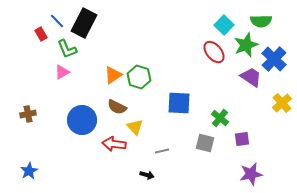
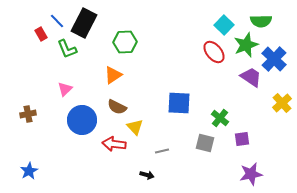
pink triangle: moved 3 px right, 17 px down; rotated 14 degrees counterclockwise
green hexagon: moved 14 px left, 35 px up; rotated 20 degrees counterclockwise
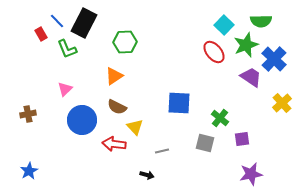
orange triangle: moved 1 px right, 1 px down
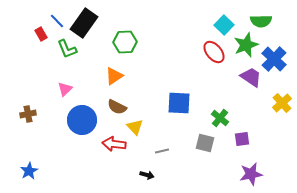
black rectangle: rotated 8 degrees clockwise
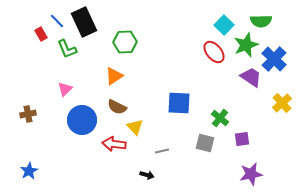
black rectangle: moved 1 px up; rotated 60 degrees counterclockwise
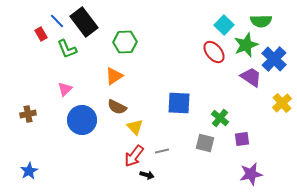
black rectangle: rotated 12 degrees counterclockwise
red arrow: moved 20 px right, 12 px down; rotated 60 degrees counterclockwise
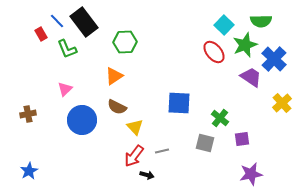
green star: moved 1 px left
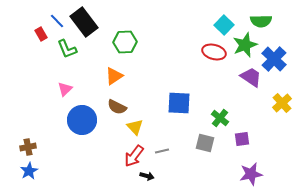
red ellipse: rotated 35 degrees counterclockwise
brown cross: moved 33 px down
black arrow: moved 1 px down
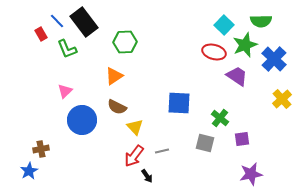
purple trapezoid: moved 14 px left, 1 px up
pink triangle: moved 2 px down
yellow cross: moved 4 px up
brown cross: moved 13 px right, 2 px down
black arrow: rotated 40 degrees clockwise
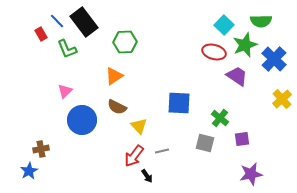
yellow triangle: moved 4 px right, 1 px up
